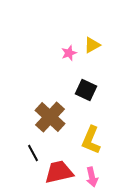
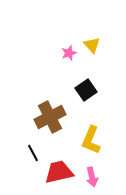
yellow triangle: rotated 42 degrees counterclockwise
black square: rotated 30 degrees clockwise
brown cross: rotated 20 degrees clockwise
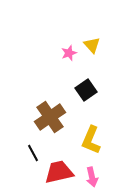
brown cross: rotated 8 degrees counterclockwise
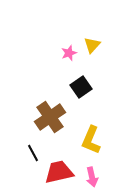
yellow triangle: rotated 24 degrees clockwise
black square: moved 5 px left, 3 px up
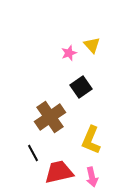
yellow triangle: rotated 24 degrees counterclockwise
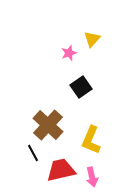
yellow triangle: moved 6 px up; rotated 24 degrees clockwise
brown cross: moved 2 px left, 8 px down; rotated 12 degrees counterclockwise
red trapezoid: moved 2 px right, 2 px up
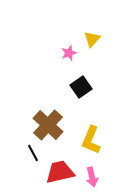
red trapezoid: moved 1 px left, 2 px down
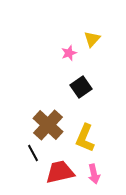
yellow L-shape: moved 6 px left, 2 px up
pink arrow: moved 2 px right, 3 px up
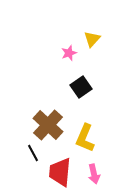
red trapezoid: rotated 72 degrees counterclockwise
